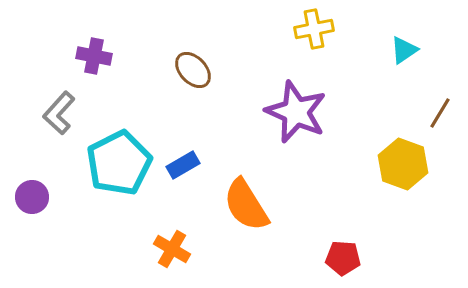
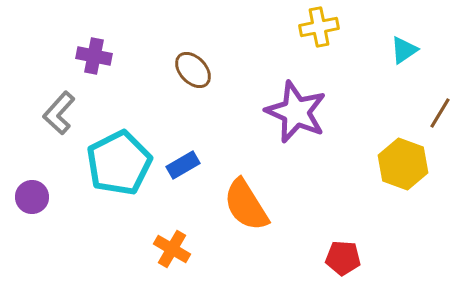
yellow cross: moved 5 px right, 2 px up
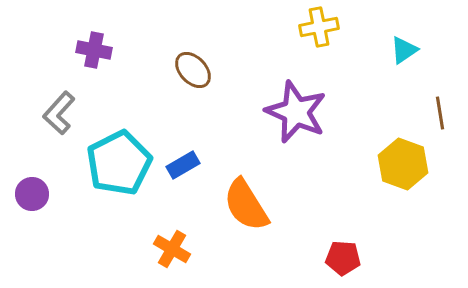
purple cross: moved 6 px up
brown line: rotated 40 degrees counterclockwise
purple circle: moved 3 px up
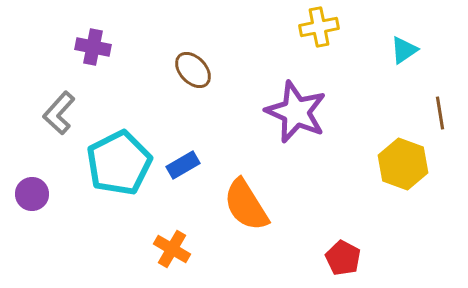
purple cross: moved 1 px left, 3 px up
red pentagon: rotated 24 degrees clockwise
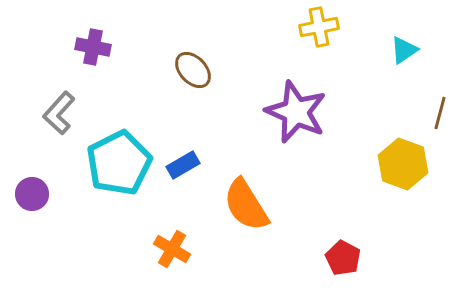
brown line: rotated 24 degrees clockwise
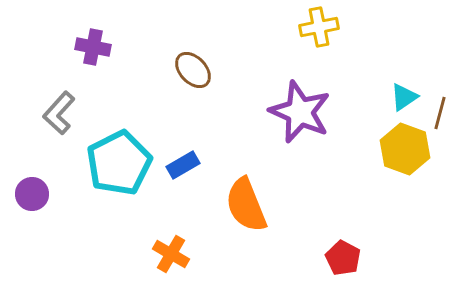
cyan triangle: moved 47 px down
purple star: moved 4 px right
yellow hexagon: moved 2 px right, 15 px up
orange semicircle: rotated 10 degrees clockwise
orange cross: moved 1 px left, 5 px down
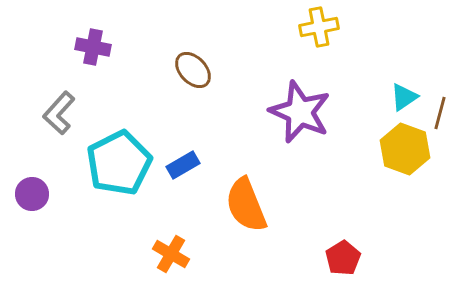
red pentagon: rotated 12 degrees clockwise
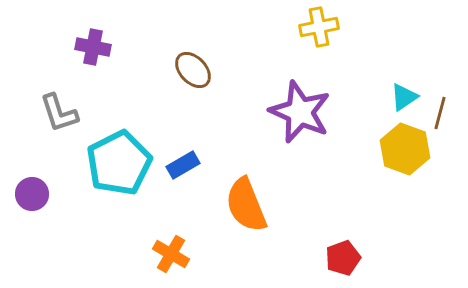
gray L-shape: rotated 60 degrees counterclockwise
red pentagon: rotated 12 degrees clockwise
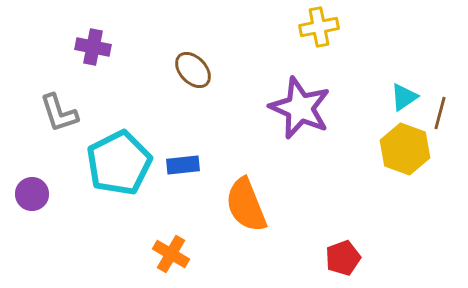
purple star: moved 4 px up
blue rectangle: rotated 24 degrees clockwise
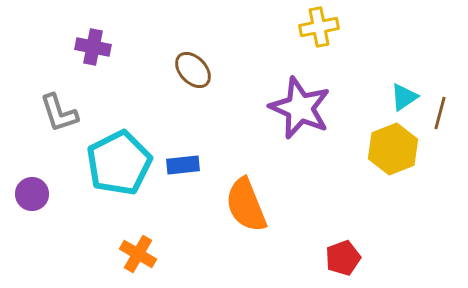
yellow hexagon: moved 12 px left; rotated 18 degrees clockwise
orange cross: moved 33 px left
